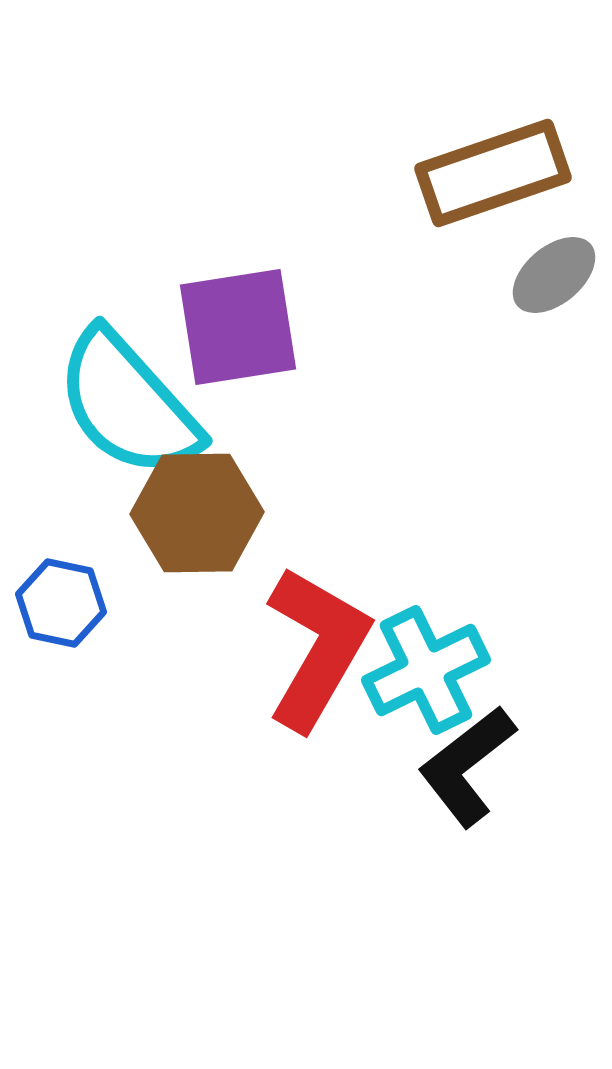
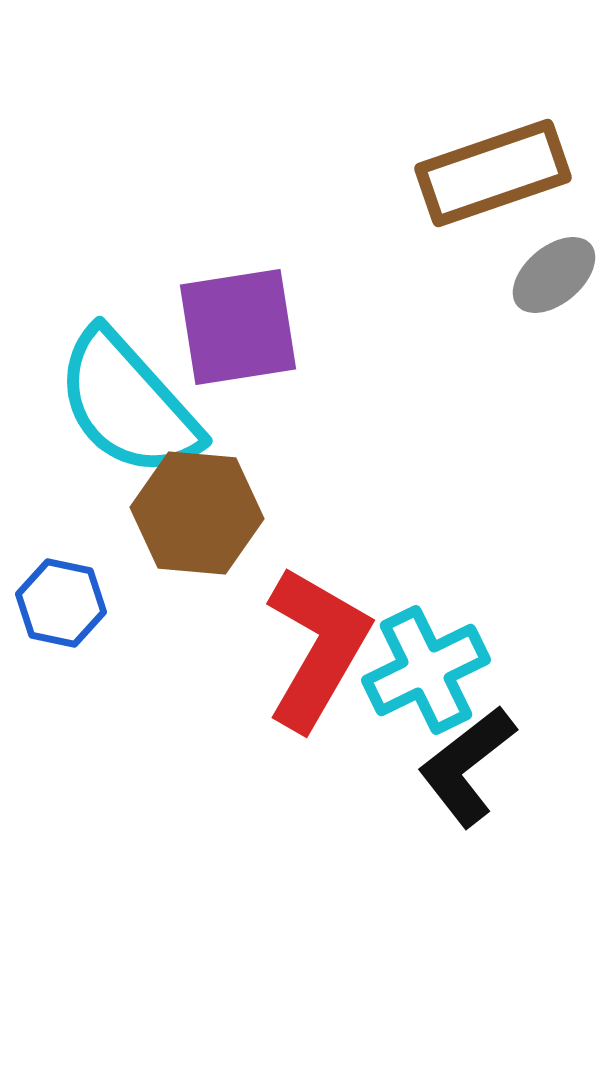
brown hexagon: rotated 6 degrees clockwise
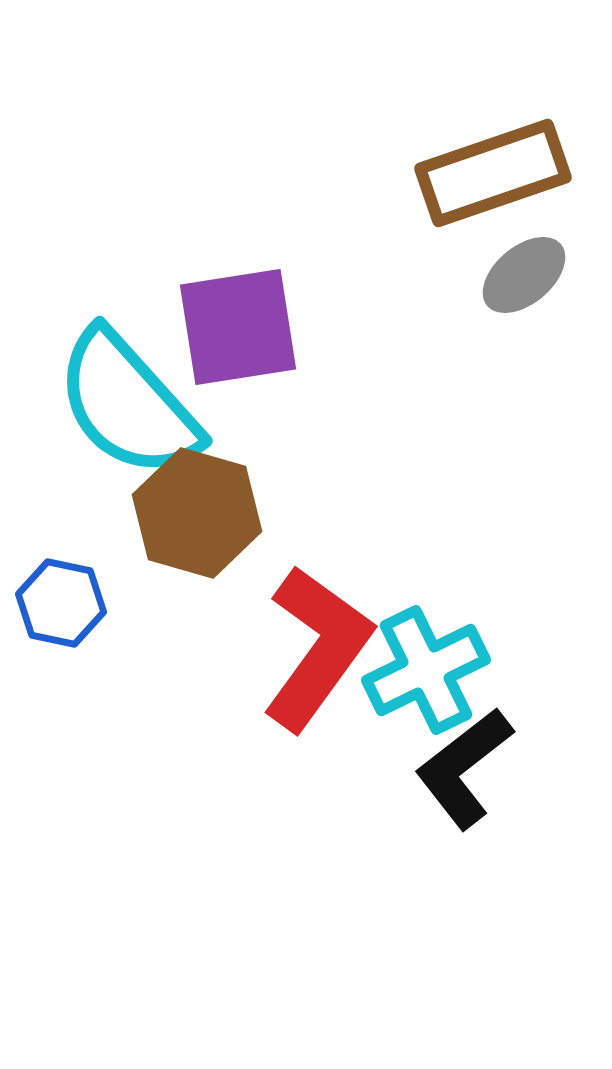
gray ellipse: moved 30 px left
brown hexagon: rotated 11 degrees clockwise
red L-shape: rotated 6 degrees clockwise
black L-shape: moved 3 px left, 2 px down
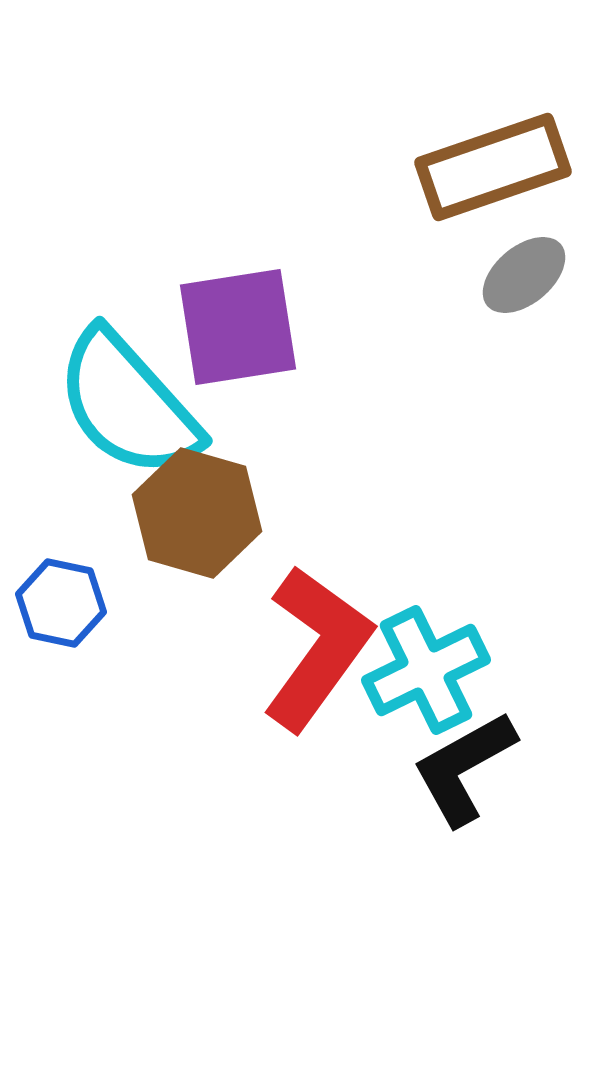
brown rectangle: moved 6 px up
black L-shape: rotated 9 degrees clockwise
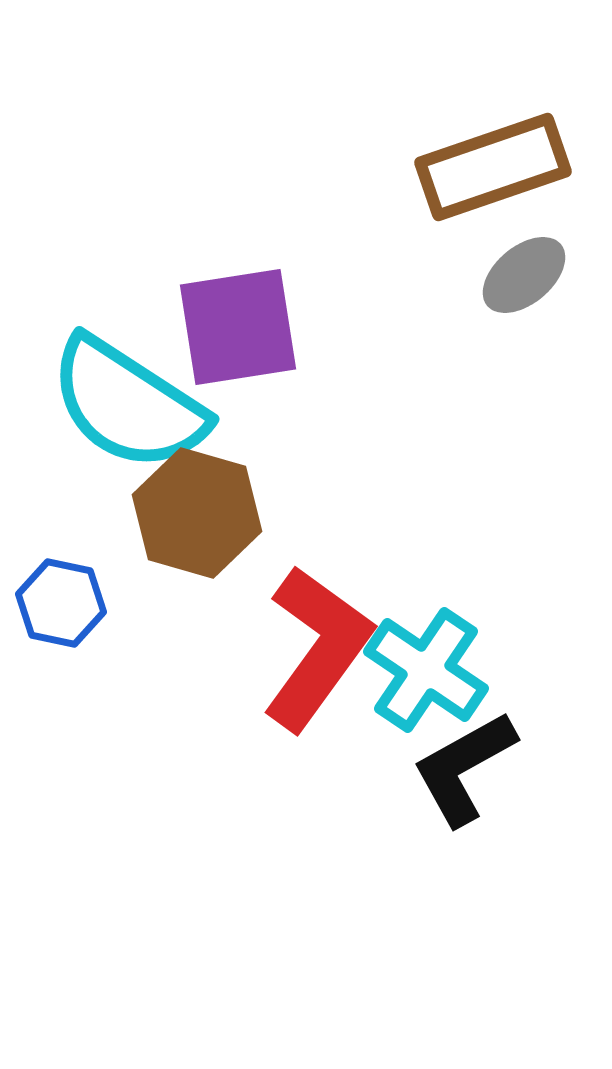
cyan semicircle: rotated 15 degrees counterclockwise
cyan cross: rotated 30 degrees counterclockwise
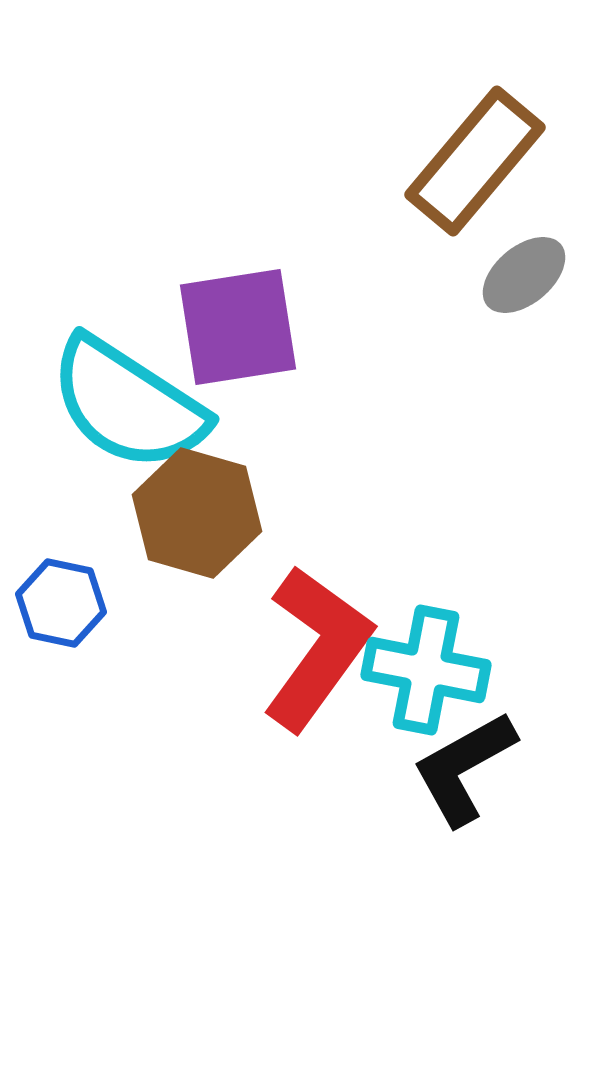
brown rectangle: moved 18 px left, 6 px up; rotated 31 degrees counterclockwise
cyan cross: rotated 23 degrees counterclockwise
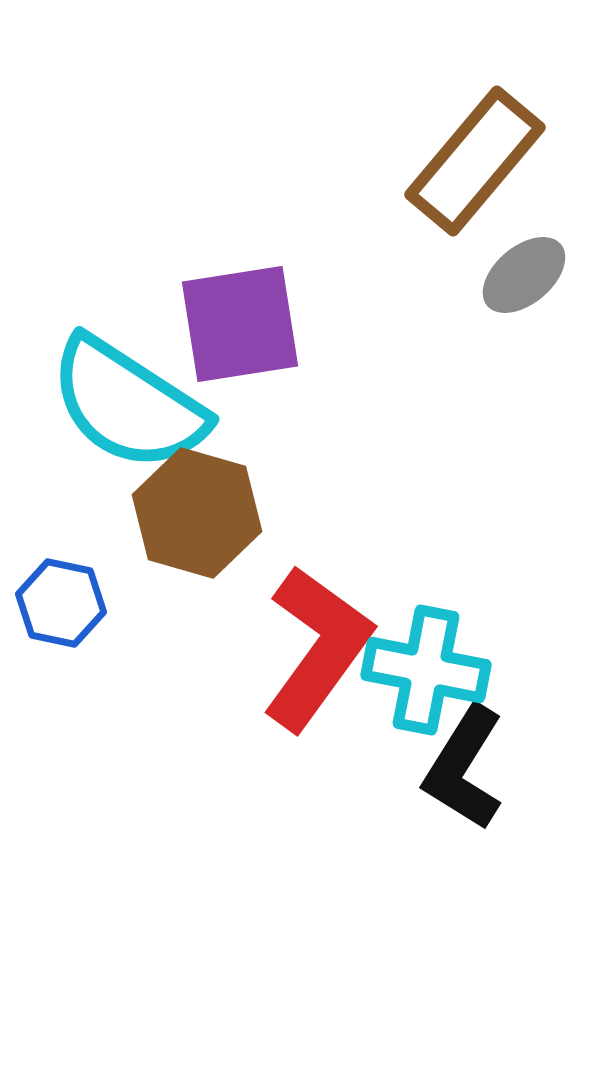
purple square: moved 2 px right, 3 px up
black L-shape: rotated 29 degrees counterclockwise
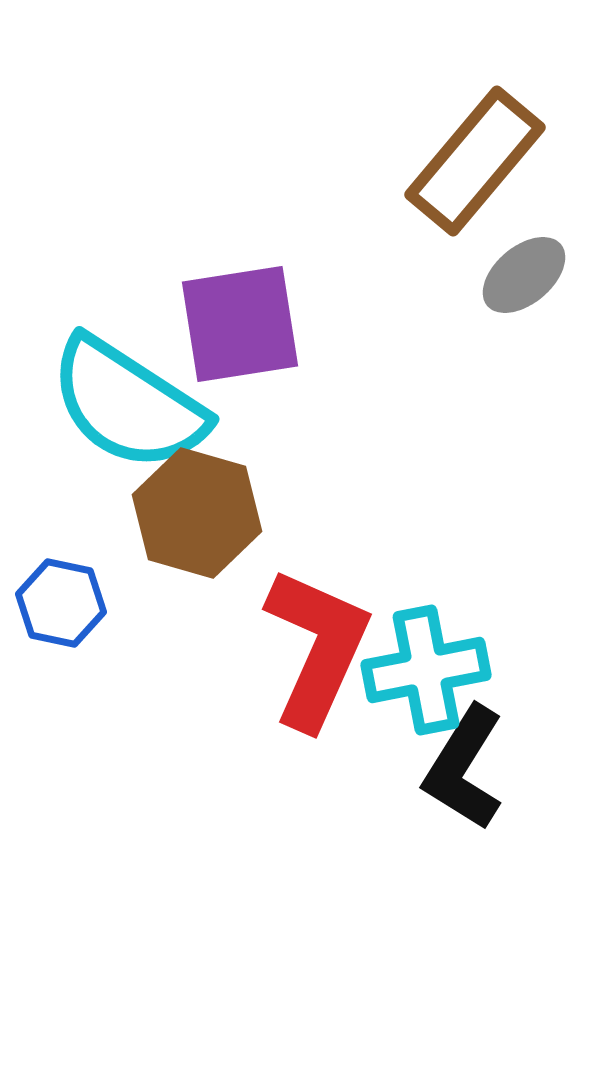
red L-shape: rotated 12 degrees counterclockwise
cyan cross: rotated 22 degrees counterclockwise
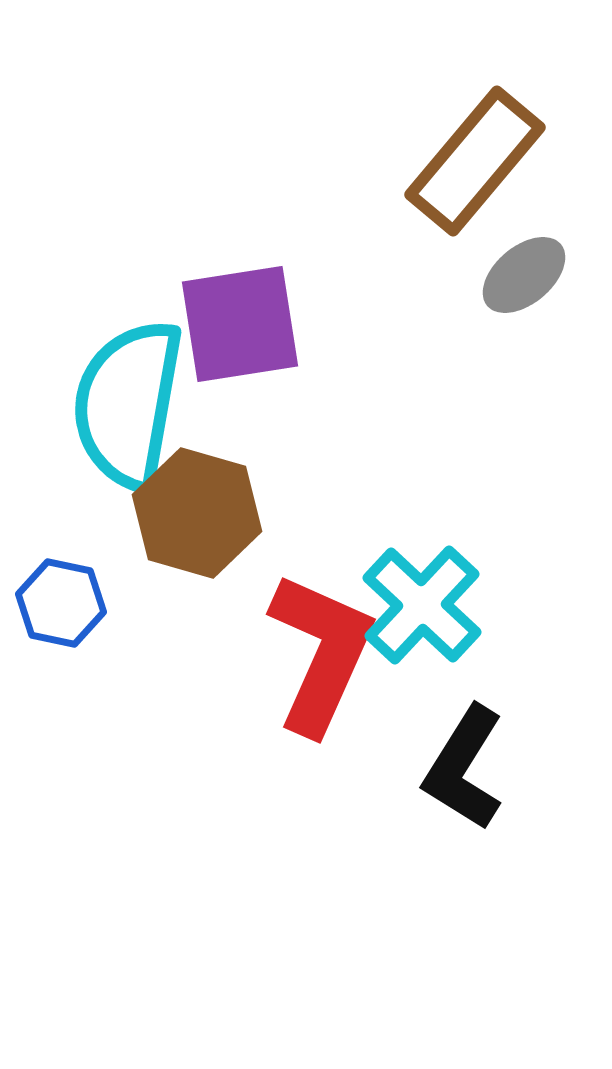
cyan semicircle: rotated 67 degrees clockwise
red L-shape: moved 4 px right, 5 px down
cyan cross: moved 4 px left, 65 px up; rotated 36 degrees counterclockwise
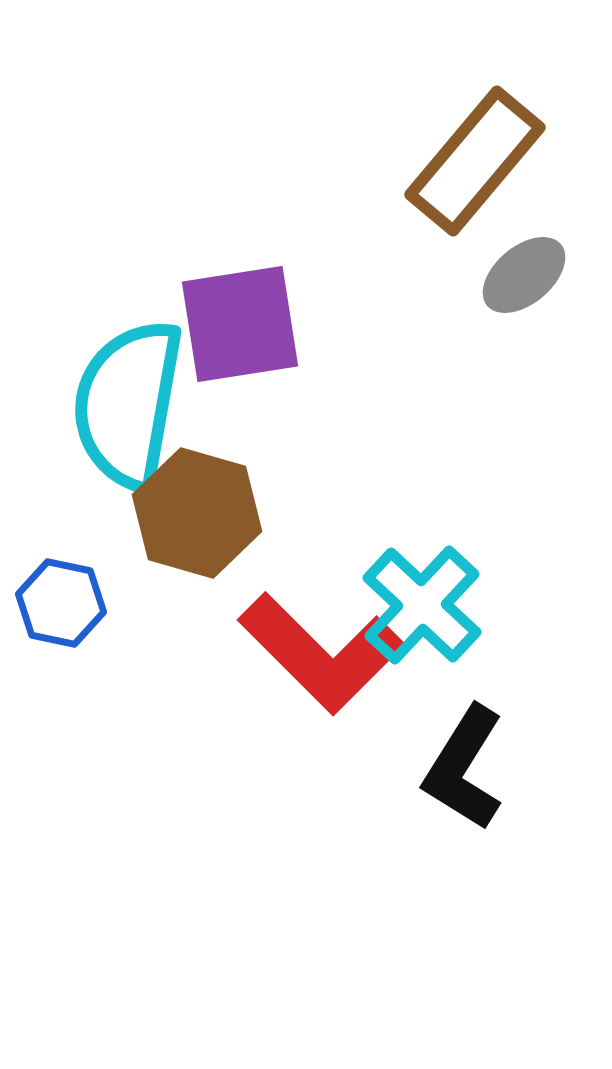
red L-shape: rotated 111 degrees clockwise
